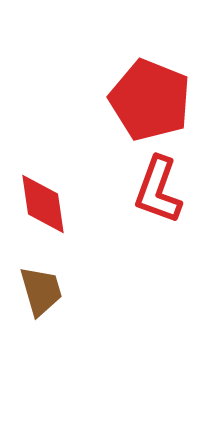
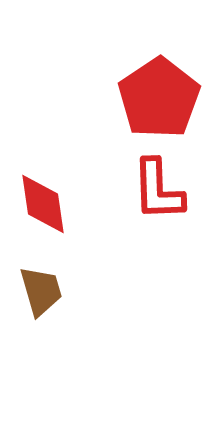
red pentagon: moved 9 px right, 2 px up; rotated 16 degrees clockwise
red L-shape: rotated 22 degrees counterclockwise
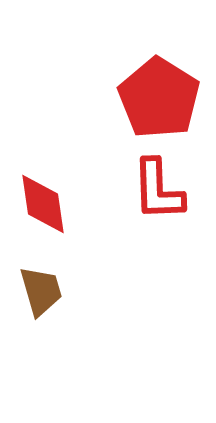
red pentagon: rotated 6 degrees counterclockwise
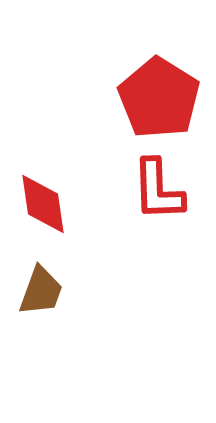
brown trapezoid: rotated 36 degrees clockwise
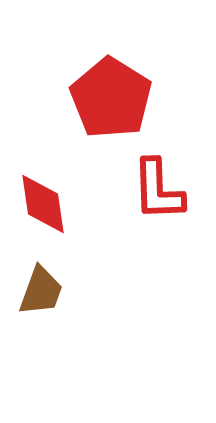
red pentagon: moved 48 px left
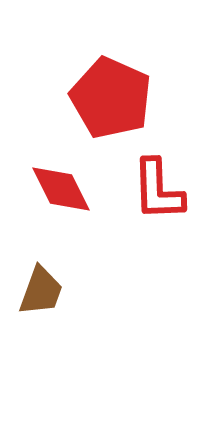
red pentagon: rotated 8 degrees counterclockwise
red diamond: moved 18 px right, 15 px up; rotated 18 degrees counterclockwise
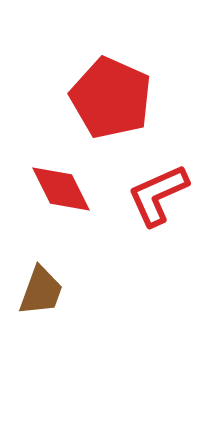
red L-shape: moved 5 px down; rotated 68 degrees clockwise
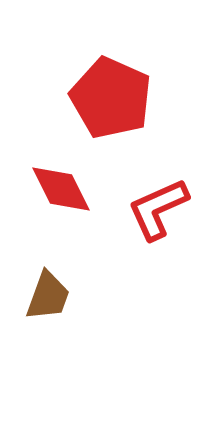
red L-shape: moved 14 px down
brown trapezoid: moved 7 px right, 5 px down
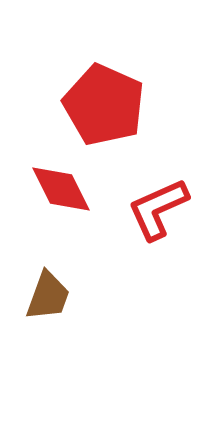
red pentagon: moved 7 px left, 7 px down
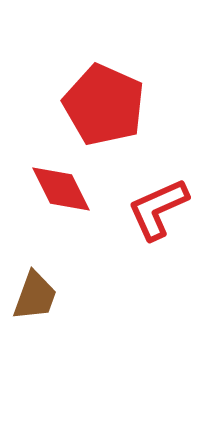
brown trapezoid: moved 13 px left
